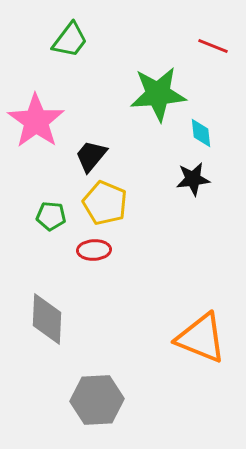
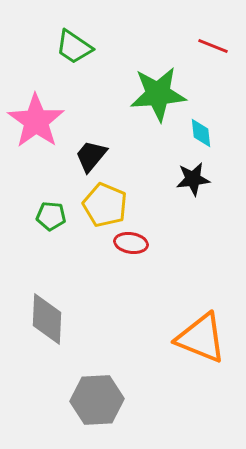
green trapezoid: moved 4 px right, 7 px down; rotated 87 degrees clockwise
yellow pentagon: moved 2 px down
red ellipse: moved 37 px right, 7 px up; rotated 12 degrees clockwise
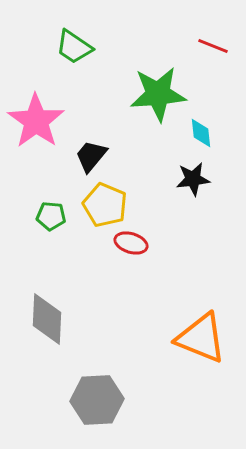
red ellipse: rotated 8 degrees clockwise
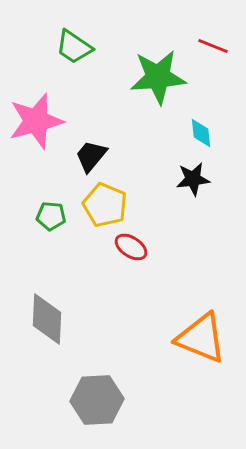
green star: moved 17 px up
pink star: rotated 22 degrees clockwise
red ellipse: moved 4 px down; rotated 16 degrees clockwise
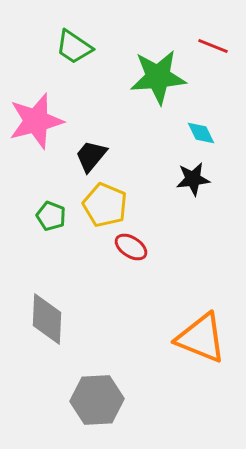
cyan diamond: rotated 20 degrees counterclockwise
green pentagon: rotated 16 degrees clockwise
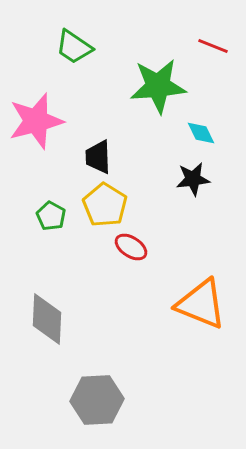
green star: moved 9 px down
black trapezoid: moved 7 px right, 1 px down; rotated 42 degrees counterclockwise
yellow pentagon: rotated 9 degrees clockwise
green pentagon: rotated 8 degrees clockwise
orange triangle: moved 34 px up
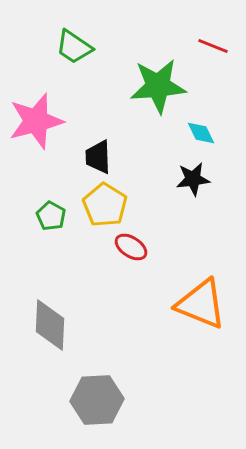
gray diamond: moved 3 px right, 6 px down
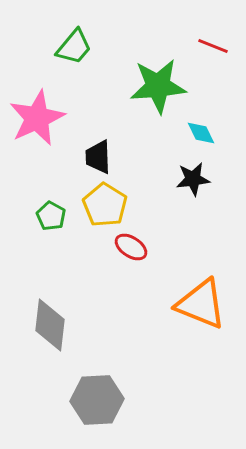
green trapezoid: rotated 84 degrees counterclockwise
pink star: moved 1 px right, 3 px up; rotated 10 degrees counterclockwise
gray diamond: rotated 4 degrees clockwise
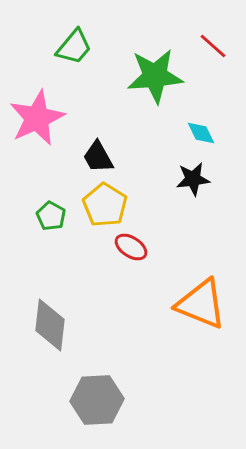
red line: rotated 20 degrees clockwise
green star: moved 3 px left, 10 px up
black trapezoid: rotated 27 degrees counterclockwise
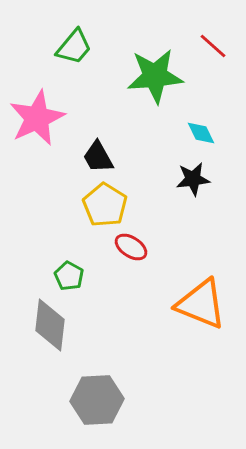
green pentagon: moved 18 px right, 60 px down
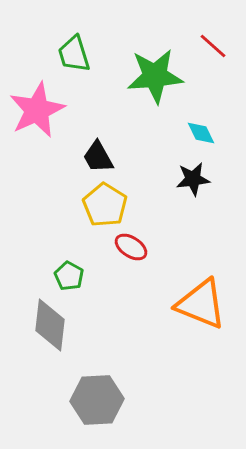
green trapezoid: moved 7 px down; rotated 123 degrees clockwise
pink star: moved 8 px up
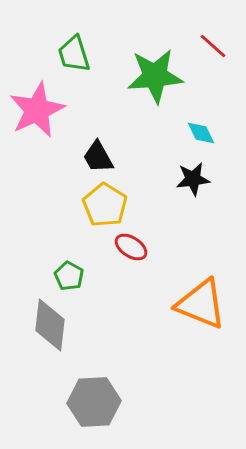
gray hexagon: moved 3 px left, 2 px down
